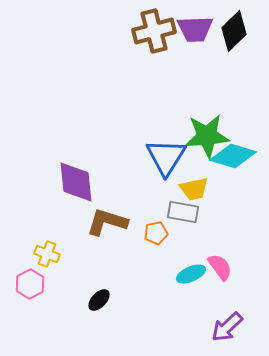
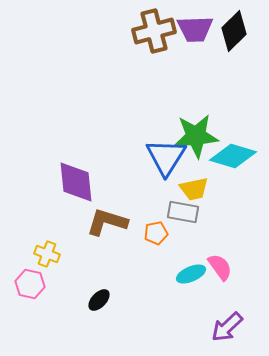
green star: moved 11 px left
pink hexagon: rotated 20 degrees counterclockwise
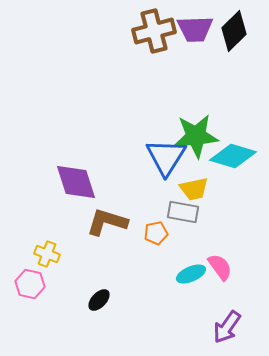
purple diamond: rotated 12 degrees counterclockwise
purple arrow: rotated 12 degrees counterclockwise
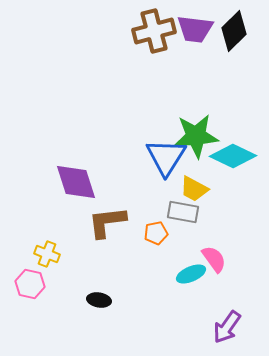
purple trapezoid: rotated 9 degrees clockwise
cyan diamond: rotated 9 degrees clockwise
yellow trapezoid: rotated 40 degrees clockwise
brown L-shape: rotated 24 degrees counterclockwise
pink semicircle: moved 6 px left, 8 px up
black ellipse: rotated 55 degrees clockwise
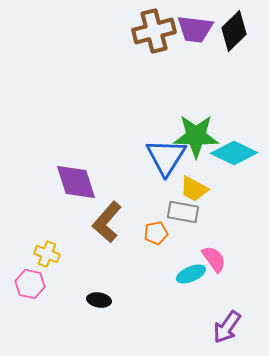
green star: rotated 6 degrees clockwise
cyan diamond: moved 1 px right, 3 px up
brown L-shape: rotated 42 degrees counterclockwise
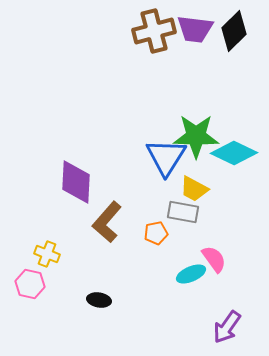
purple diamond: rotated 21 degrees clockwise
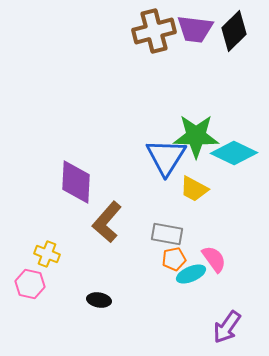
gray rectangle: moved 16 px left, 22 px down
orange pentagon: moved 18 px right, 26 px down
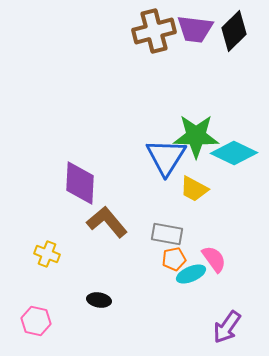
purple diamond: moved 4 px right, 1 px down
brown L-shape: rotated 99 degrees clockwise
pink hexagon: moved 6 px right, 37 px down
